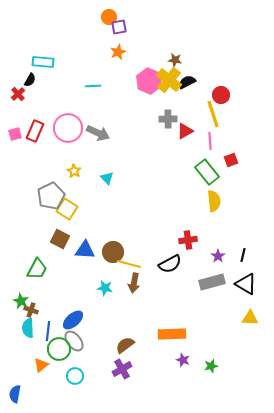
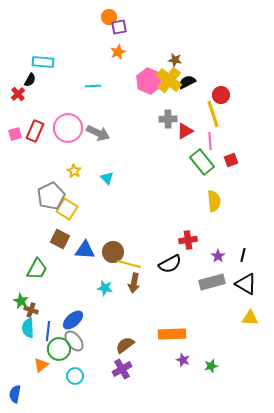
green rectangle at (207, 172): moved 5 px left, 10 px up
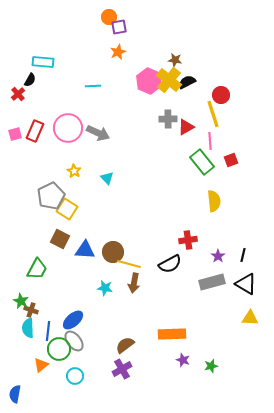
red triangle at (185, 131): moved 1 px right, 4 px up
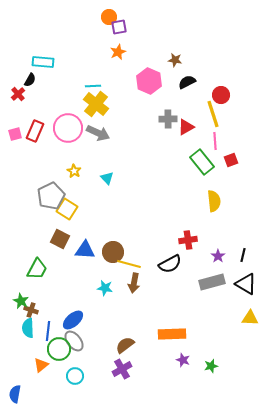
yellow cross at (169, 80): moved 73 px left, 24 px down
pink line at (210, 141): moved 5 px right
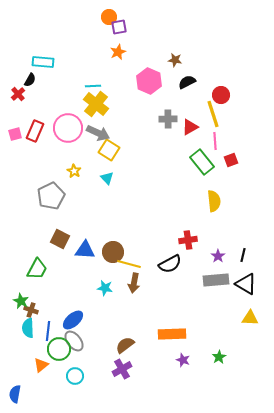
red triangle at (186, 127): moved 4 px right
yellow square at (67, 209): moved 42 px right, 59 px up
gray rectangle at (212, 282): moved 4 px right, 2 px up; rotated 10 degrees clockwise
green star at (211, 366): moved 8 px right, 9 px up; rotated 16 degrees counterclockwise
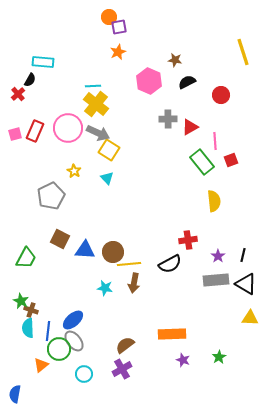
yellow line at (213, 114): moved 30 px right, 62 px up
yellow line at (129, 264): rotated 20 degrees counterclockwise
green trapezoid at (37, 269): moved 11 px left, 11 px up
cyan circle at (75, 376): moved 9 px right, 2 px up
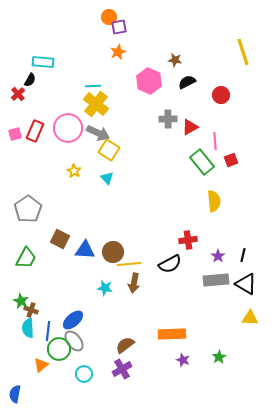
gray pentagon at (51, 196): moved 23 px left, 13 px down; rotated 8 degrees counterclockwise
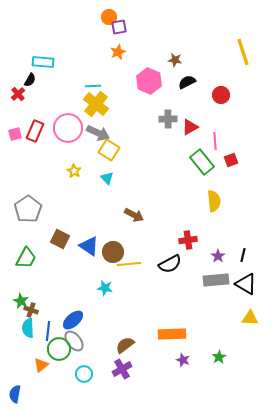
blue triangle at (85, 250): moved 4 px right, 4 px up; rotated 30 degrees clockwise
brown arrow at (134, 283): moved 68 px up; rotated 72 degrees counterclockwise
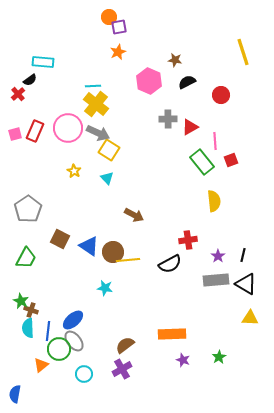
black semicircle at (30, 80): rotated 24 degrees clockwise
yellow line at (129, 264): moved 1 px left, 4 px up
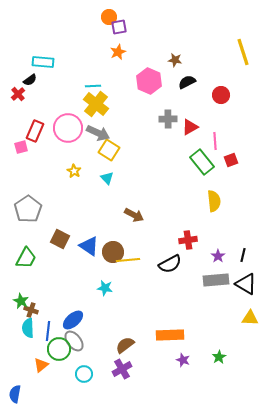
pink square at (15, 134): moved 6 px right, 13 px down
orange rectangle at (172, 334): moved 2 px left, 1 px down
